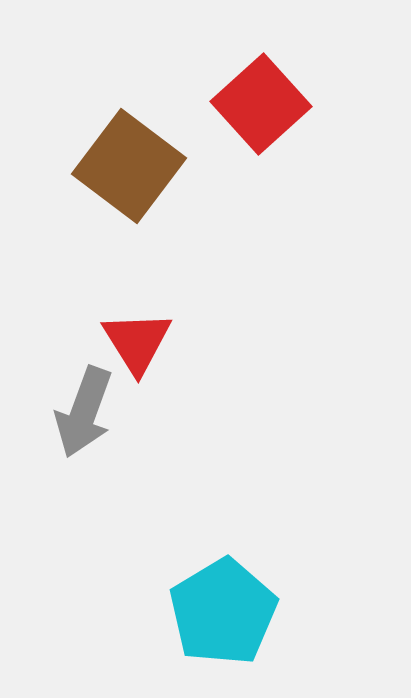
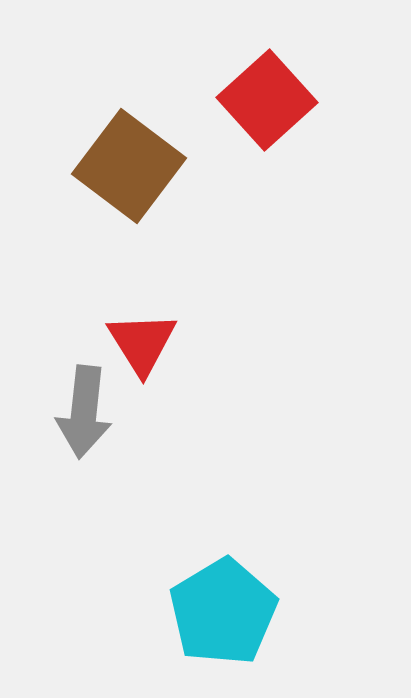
red square: moved 6 px right, 4 px up
red triangle: moved 5 px right, 1 px down
gray arrow: rotated 14 degrees counterclockwise
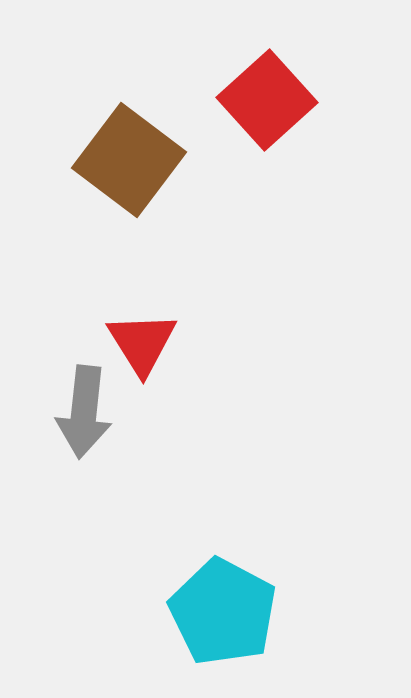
brown square: moved 6 px up
cyan pentagon: rotated 13 degrees counterclockwise
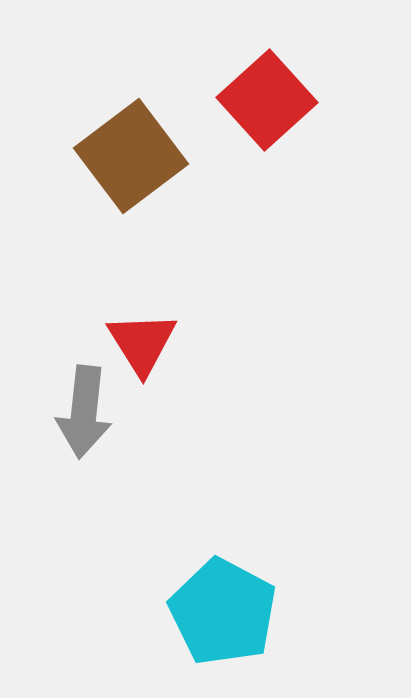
brown square: moved 2 px right, 4 px up; rotated 16 degrees clockwise
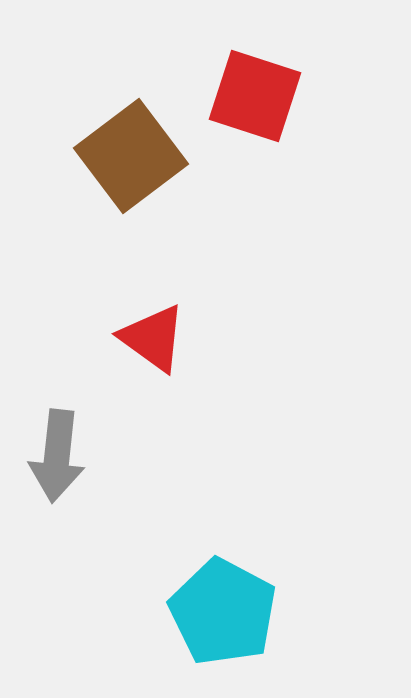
red square: moved 12 px left, 4 px up; rotated 30 degrees counterclockwise
red triangle: moved 11 px right, 5 px up; rotated 22 degrees counterclockwise
gray arrow: moved 27 px left, 44 px down
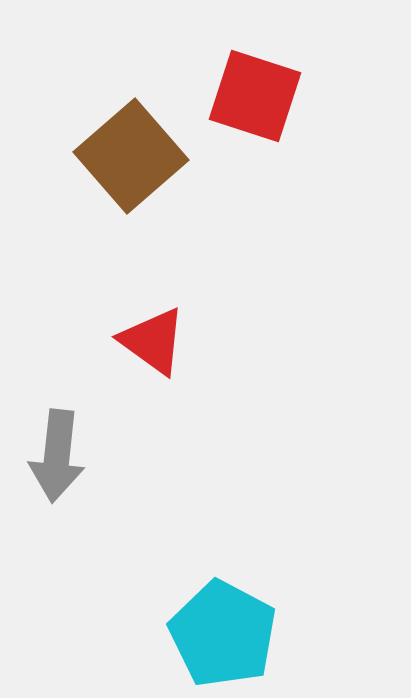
brown square: rotated 4 degrees counterclockwise
red triangle: moved 3 px down
cyan pentagon: moved 22 px down
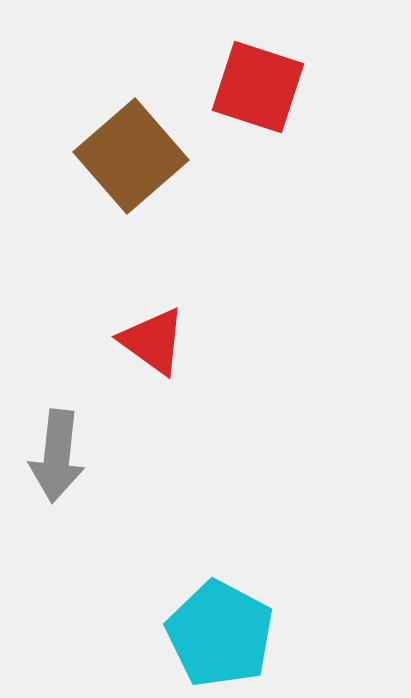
red square: moved 3 px right, 9 px up
cyan pentagon: moved 3 px left
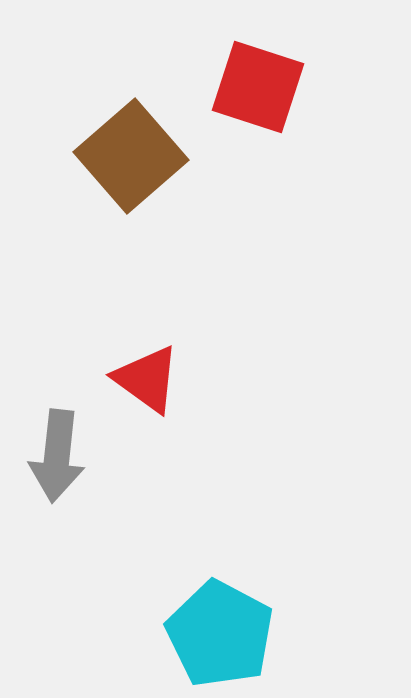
red triangle: moved 6 px left, 38 px down
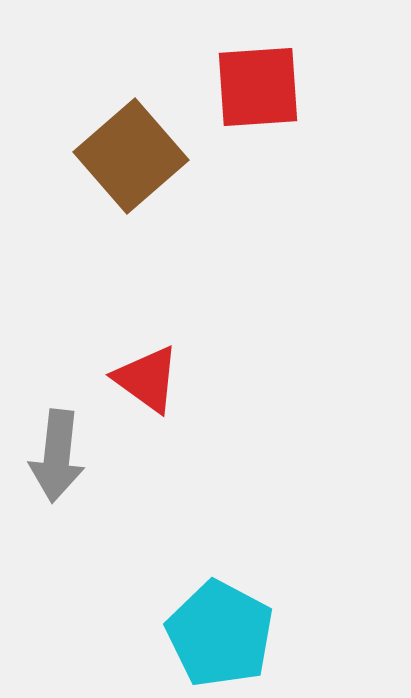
red square: rotated 22 degrees counterclockwise
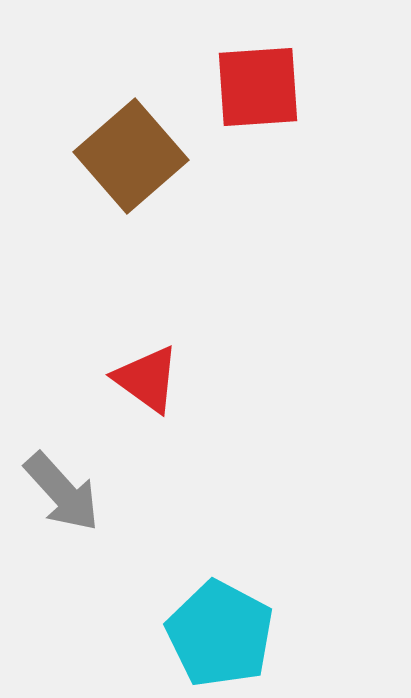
gray arrow: moved 5 px right, 36 px down; rotated 48 degrees counterclockwise
